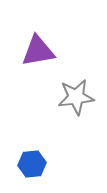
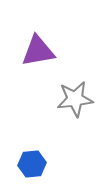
gray star: moved 1 px left, 2 px down
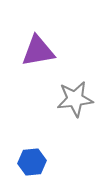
blue hexagon: moved 2 px up
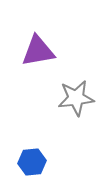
gray star: moved 1 px right, 1 px up
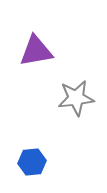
purple triangle: moved 2 px left
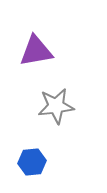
gray star: moved 20 px left, 8 px down
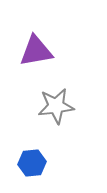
blue hexagon: moved 1 px down
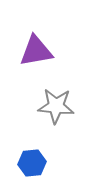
gray star: rotated 12 degrees clockwise
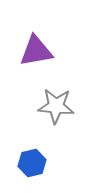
blue hexagon: rotated 8 degrees counterclockwise
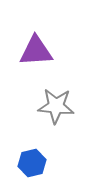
purple triangle: rotated 6 degrees clockwise
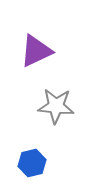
purple triangle: rotated 21 degrees counterclockwise
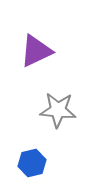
gray star: moved 2 px right, 4 px down
